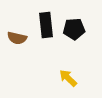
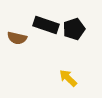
black rectangle: rotated 65 degrees counterclockwise
black pentagon: rotated 15 degrees counterclockwise
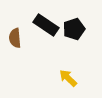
black rectangle: rotated 15 degrees clockwise
brown semicircle: moved 2 px left; rotated 72 degrees clockwise
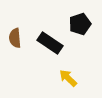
black rectangle: moved 4 px right, 18 px down
black pentagon: moved 6 px right, 5 px up
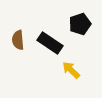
brown semicircle: moved 3 px right, 2 px down
yellow arrow: moved 3 px right, 8 px up
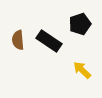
black rectangle: moved 1 px left, 2 px up
yellow arrow: moved 11 px right
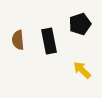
black rectangle: rotated 45 degrees clockwise
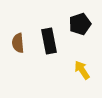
brown semicircle: moved 3 px down
yellow arrow: rotated 12 degrees clockwise
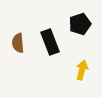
black rectangle: moved 1 px right, 1 px down; rotated 10 degrees counterclockwise
yellow arrow: rotated 48 degrees clockwise
